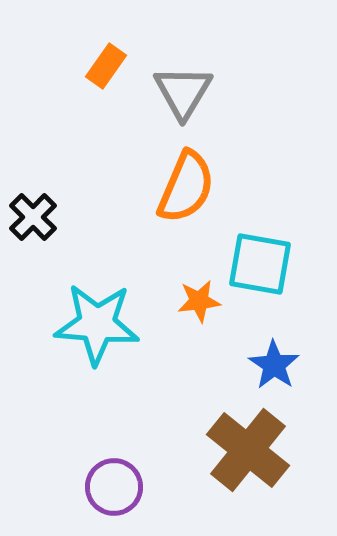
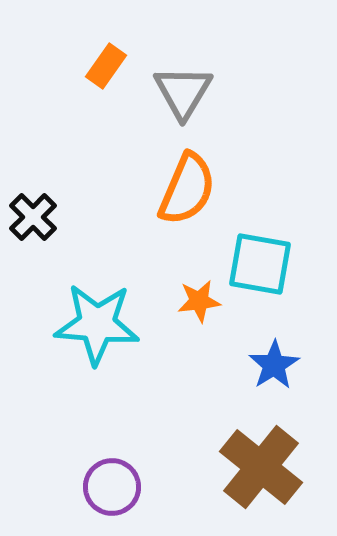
orange semicircle: moved 1 px right, 2 px down
blue star: rotated 6 degrees clockwise
brown cross: moved 13 px right, 17 px down
purple circle: moved 2 px left
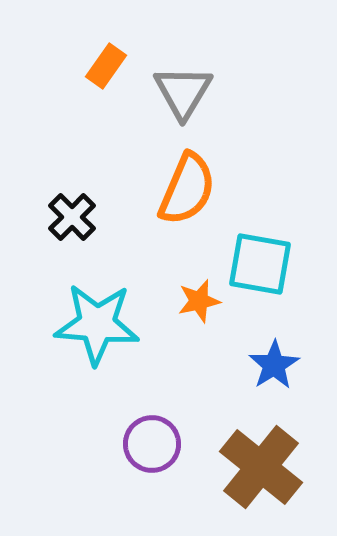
black cross: moved 39 px right
orange star: rotated 6 degrees counterclockwise
purple circle: moved 40 px right, 43 px up
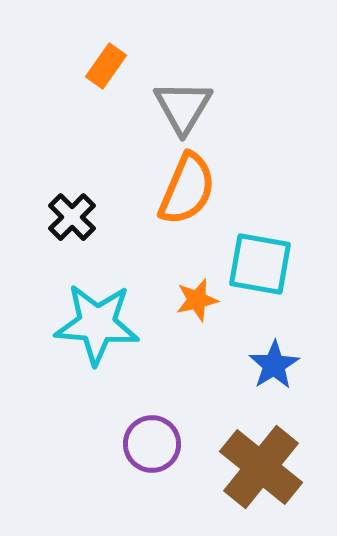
gray triangle: moved 15 px down
orange star: moved 2 px left, 1 px up
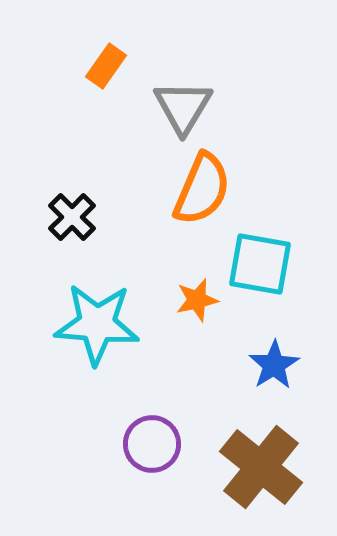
orange semicircle: moved 15 px right
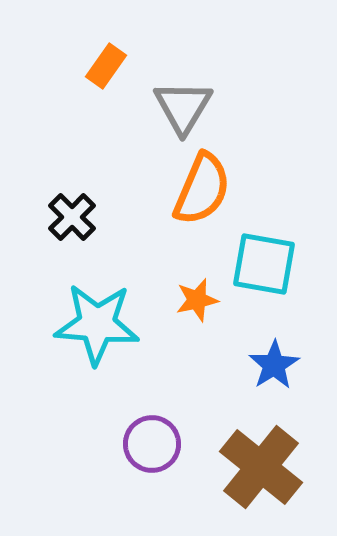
cyan square: moved 4 px right
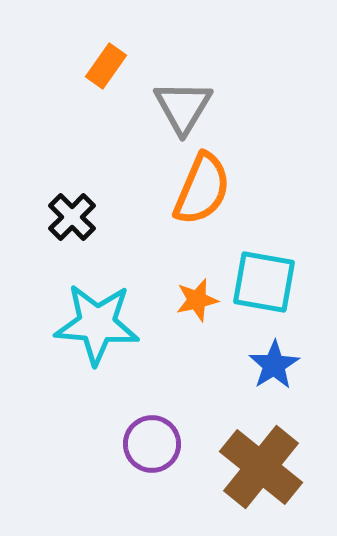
cyan square: moved 18 px down
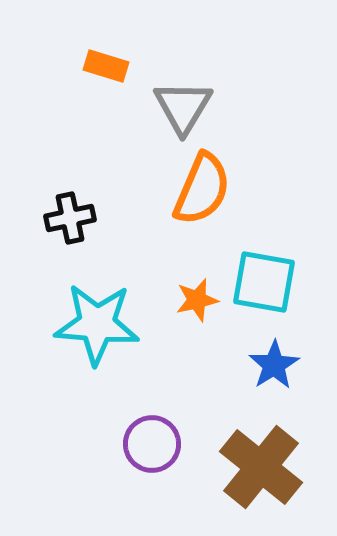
orange rectangle: rotated 72 degrees clockwise
black cross: moved 2 px left, 1 px down; rotated 33 degrees clockwise
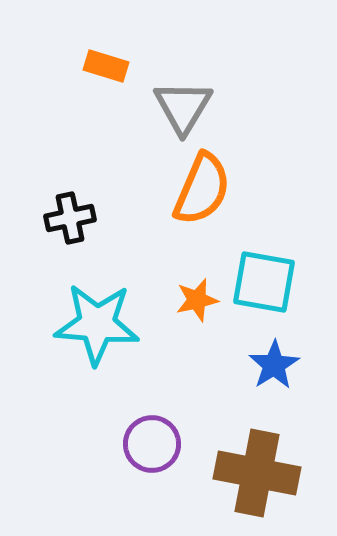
brown cross: moved 4 px left, 6 px down; rotated 28 degrees counterclockwise
